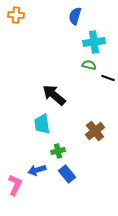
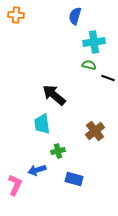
blue rectangle: moved 7 px right, 5 px down; rotated 36 degrees counterclockwise
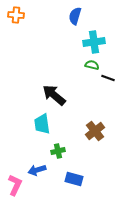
green semicircle: moved 3 px right
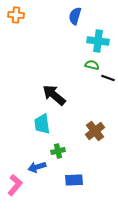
cyan cross: moved 4 px right, 1 px up; rotated 15 degrees clockwise
blue arrow: moved 3 px up
blue rectangle: moved 1 px down; rotated 18 degrees counterclockwise
pink L-shape: rotated 15 degrees clockwise
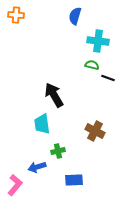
black arrow: rotated 20 degrees clockwise
brown cross: rotated 24 degrees counterclockwise
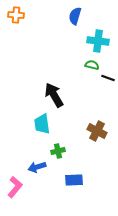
brown cross: moved 2 px right
pink L-shape: moved 2 px down
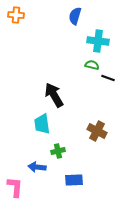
blue arrow: rotated 24 degrees clockwise
pink L-shape: rotated 35 degrees counterclockwise
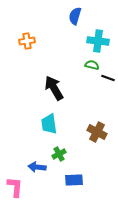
orange cross: moved 11 px right, 26 px down; rotated 14 degrees counterclockwise
black arrow: moved 7 px up
cyan trapezoid: moved 7 px right
brown cross: moved 1 px down
green cross: moved 1 px right, 3 px down; rotated 16 degrees counterclockwise
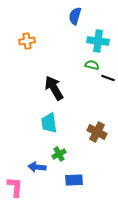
cyan trapezoid: moved 1 px up
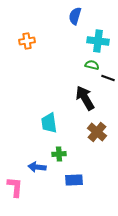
black arrow: moved 31 px right, 10 px down
brown cross: rotated 12 degrees clockwise
green cross: rotated 24 degrees clockwise
